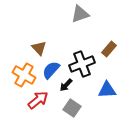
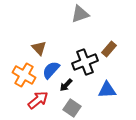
black cross: moved 3 px right, 2 px up
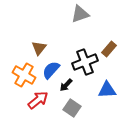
brown triangle: rotated 21 degrees clockwise
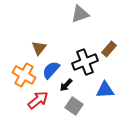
blue triangle: moved 2 px left
gray square: moved 2 px right, 2 px up
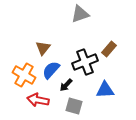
brown triangle: moved 4 px right
red arrow: rotated 130 degrees counterclockwise
gray square: rotated 18 degrees counterclockwise
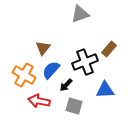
red arrow: moved 1 px right, 1 px down
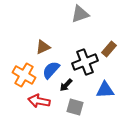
brown triangle: moved 1 px up; rotated 28 degrees clockwise
gray square: moved 1 px right, 1 px down
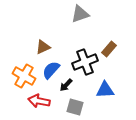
orange cross: moved 1 px down
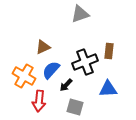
brown rectangle: moved 2 px down; rotated 35 degrees counterclockwise
blue triangle: moved 3 px right, 1 px up
red arrow: rotated 95 degrees counterclockwise
